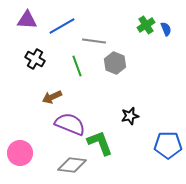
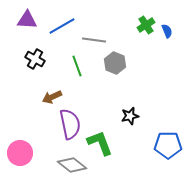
blue semicircle: moved 1 px right, 2 px down
gray line: moved 1 px up
purple semicircle: rotated 56 degrees clockwise
gray diamond: rotated 32 degrees clockwise
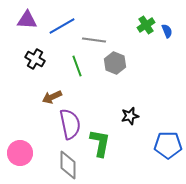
green L-shape: rotated 32 degrees clockwise
gray diamond: moved 4 px left; rotated 52 degrees clockwise
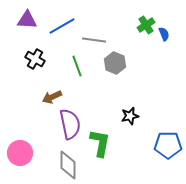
blue semicircle: moved 3 px left, 3 px down
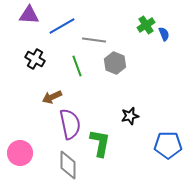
purple triangle: moved 2 px right, 5 px up
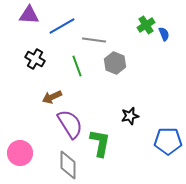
purple semicircle: rotated 20 degrees counterclockwise
blue pentagon: moved 4 px up
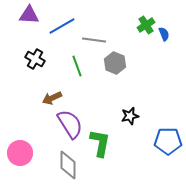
brown arrow: moved 1 px down
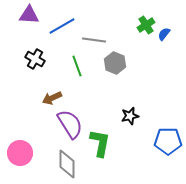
blue semicircle: rotated 120 degrees counterclockwise
gray diamond: moved 1 px left, 1 px up
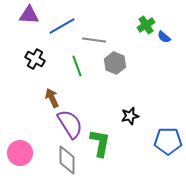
blue semicircle: moved 3 px down; rotated 88 degrees counterclockwise
brown arrow: rotated 90 degrees clockwise
gray diamond: moved 4 px up
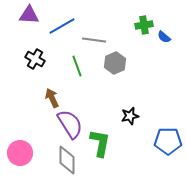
green cross: moved 2 px left; rotated 24 degrees clockwise
gray hexagon: rotated 15 degrees clockwise
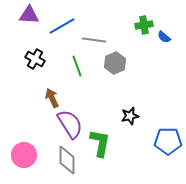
pink circle: moved 4 px right, 2 px down
